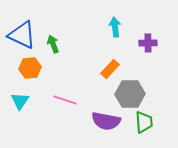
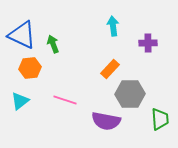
cyan arrow: moved 2 px left, 1 px up
cyan triangle: rotated 18 degrees clockwise
green trapezoid: moved 16 px right, 3 px up
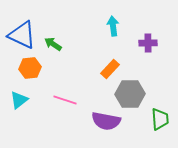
green arrow: rotated 36 degrees counterclockwise
cyan triangle: moved 1 px left, 1 px up
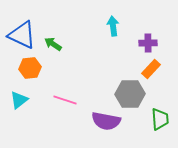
orange rectangle: moved 41 px right
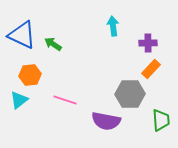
orange hexagon: moved 7 px down
green trapezoid: moved 1 px right, 1 px down
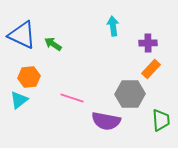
orange hexagon: moved 1 px left, 2 px down
pink line: moved 7 px right, 2 px up
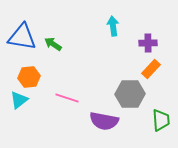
blue triangle: moved 2 px down; rotated 16 degrees counterclockwise
pink line: moved 5 px left
purple semicircle: moved 2 px left
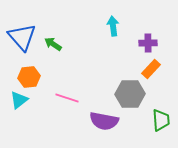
blue triangle: rotated 40 degrees clockwise
